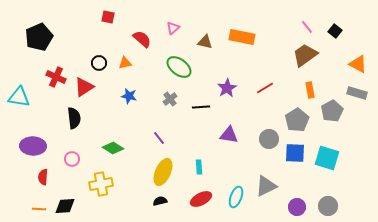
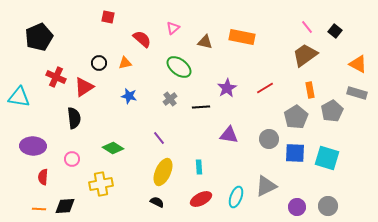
gray pentagon at (297, 120): moved 1 px left, 3 px up
black semicircle at (160, 201): moved 3 px left, 1 px down; rotated 40 degrees clockwise
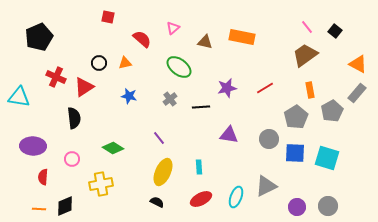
purple star at (227, 88): rotated 18 degrees clockwise
gray rectangle at (357, 93): rotated 66 degrees counterclockwise
black diamond at (65, 206): rotated 20 degrees counterclockwise
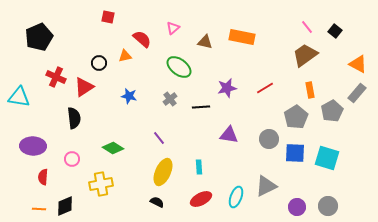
orange triangle at (125, 63): moved 7 px up
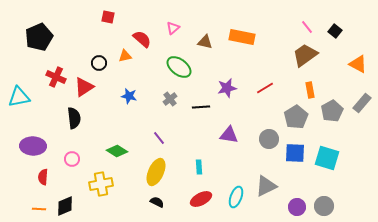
gray rectangle at (357, 93): moved 5 px right, 10 px down
cyan triangle at (19, 97): rotated 20 degrees counterclockwise
green diamond at (113, 148): moved 4 px right, 3 px down
yellow ellipse at (163, 172): moved 7 px left
gray circle at (328, 206): moved 4 px left
